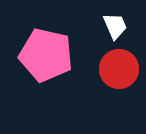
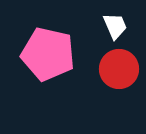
pink pentagon: moved 2 px right, 1 px up
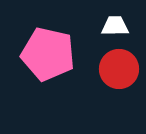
white trapezoid: rotated 68 degrees counterclockwise
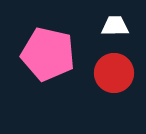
red circle: moved 5 px left, 4 px down
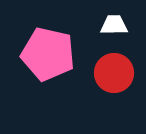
white trapezoid: moved 1 px left, 1 px up
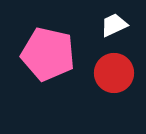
white trapezoid: rotated 24 degrees counterclockwise
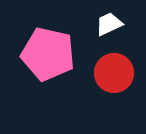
white trapezoid: moved 5 px left, 1 px up
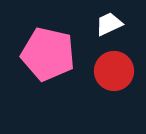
red circle: moved 2 px up
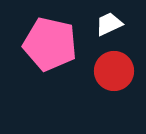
pink pentagon: moved 2 px right, 10 px up
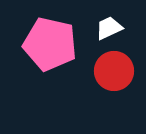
white trapezoid: moved 4 px down
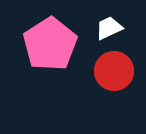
pink pentagon: rotated 26 degrees clockwise
